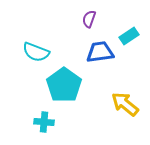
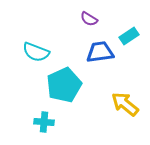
purple semicircle: rotated 78 degrees counterclockwise
cyan pentagon: rotated 12 degrees clockwise
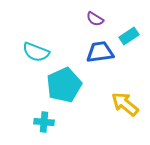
purple semicircle: moved 6 px right
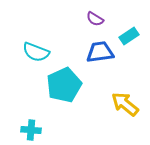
cyan cross: moved 13 px left, 8 px down
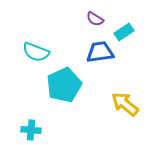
cyan rectangle: moved 5 px left, 4 px up
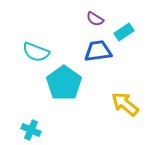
blue trapezoid: moved 2 px left, 1 px up
cyan pentagon: moved 2 px up; rotated 12 degrees counterclockwise
cyan cross: rotated 18 degrees clockwise
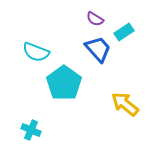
blue trapezoid: moved 2 px up; rotated 56 degrees clockwise
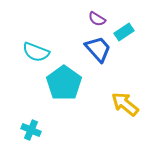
purple semicircle: moved 2 px right
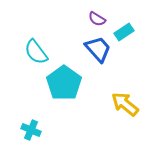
cyan semicircle: rotated 32 degrees clockwise
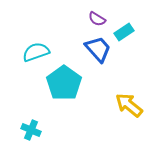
cyan semicircle: rotated 108 degrees clockwise
yellow arrow: moved 4 px right, 1 px down
